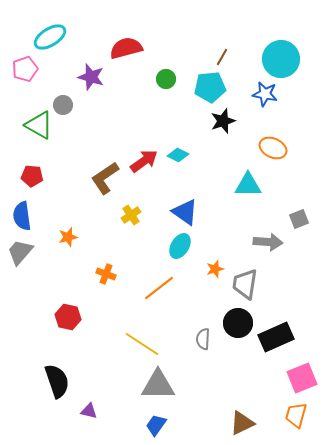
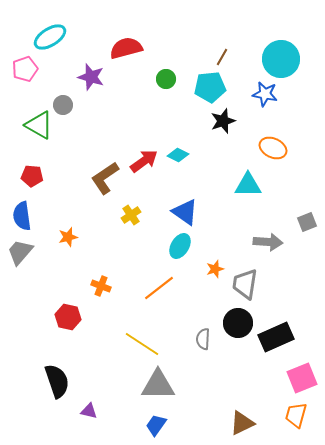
gray square at (299, 219): moved 8 px right, 3 px down
orange cross at (106, 274): moved 5 px left, 12 px down
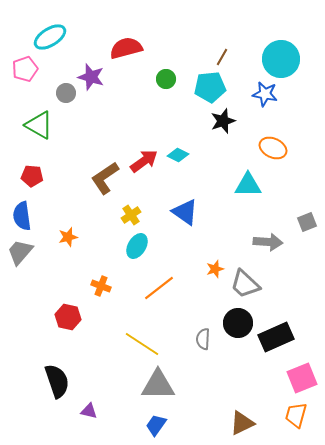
gray circle at (63, 105): moved 3 px right, 12 px up
cyan ellipse at (180, 246): moved 43 px left
gray trapezoid at (245, 284): rotated 56 degrees counterclockwise
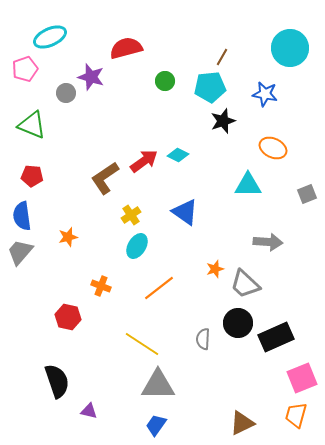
cyan ellipse at (50, 37): rotated 8 degrees clockwise
cyan circle at (281, 59): moved 9 px right, 11 px up
green circle at (166, 79): moved 1 px left, 2 px down
green triangle at (39, 125): moved 7 px left; rotated 8 degrees counterclockwise
gray square at (307, 222): moved 28 px up
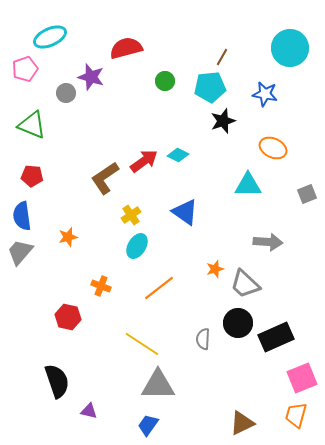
blue trapezoid at (156, 425): moved 8 px left
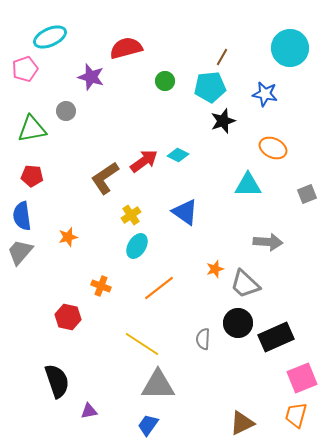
gray circle at (66, 93): moved 18 px down
green triangle at (32, 125): moved 4 px down; rotated 32 degrees counterclockwise
purple triangle at (89, 411): rotated 24 degrees counterclockwise
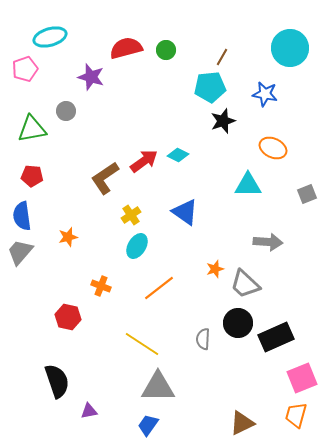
cyan ellipse at (50, 37): rotated 8 degrees clockwise
green circle at (165, 81): moved 1 px right, 31 px up
gray triangle at (158, 385): moved 2 px down
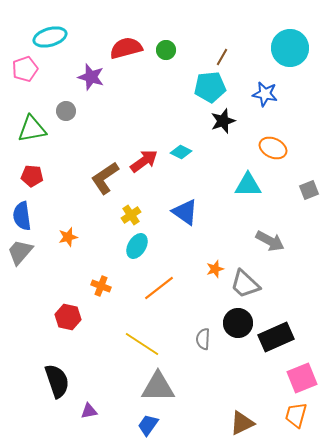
cyan diamond at (178, 155): moved 3 px right, 3 px up
gray square at (307, 194): moved 2 px right, 4 px up
gray arrow at (268, 242): moved 2 px right, 1 px up; rotated 24 degrees clockwise
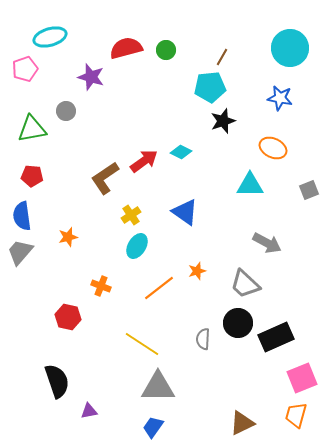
blue star at (265, 94): moved 15 px right, 4 px down
cyan triangle at (248, 185): moved 2 px right
gray arrow at (270, 241): moved 3 px left, 2 px down
orange star at (215, 269): moved 18 px left, 2 px down
blue trapezoid at (148, 425): moved 5 px right, 2 px down
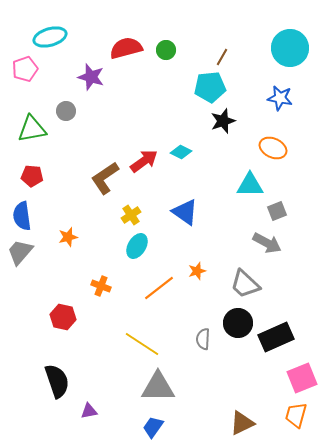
gray square at (309, 190): moved 32 px left, 21 px down
red hexagon at (68, 317): moved 5 px left
